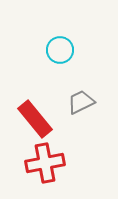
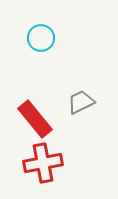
cyan circle: moved 19 px left, 12 px up
red cross: moved 2 px left
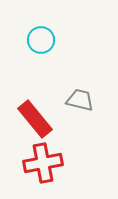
cyan circle: moved 2 px down
gray trapezoid: moved 1 px left, 2 px up; rotated 40 degrees clockwise
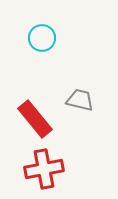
cyan circle: moved 1 px right, 2 px up
red cross: moved 1 px right, 6 px down
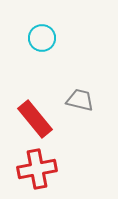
red cross: moved 7 px left
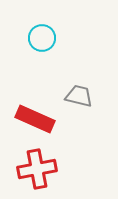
gray trapezoid: moved 1 px left, 4 px up
red rectangle: rotated 27 degrees counterclockwise
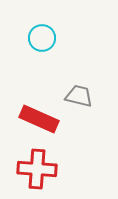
red rectangle: moved 4 px right
red cross: rotated 15 degrees clockwise
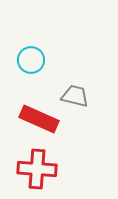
cyan circle: moved 11 px left, 22 px down
gray trapezoid: moved 4 px left
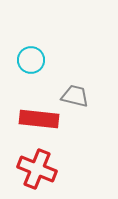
red rectangle: rotated 18 degrees counterclockwise
red cross: rotated 18 degrees clockwise
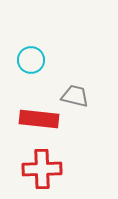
red cross: moved 5 px right; rotated 24 degrees counterclockwise
